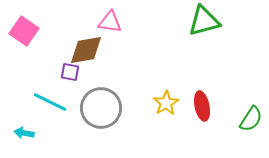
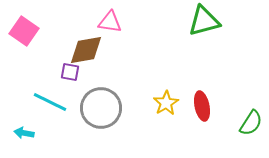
green semicircle: moved 4 px down
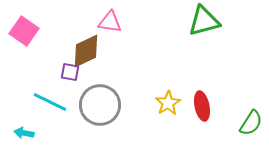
brown diamond: moved 1 px down; rotated 15 degrees counterclockwise
yellow star: moved 2 px right
gray circle: moved 1 px left, 3 px up
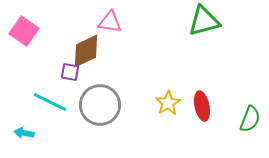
green semicircle: moved 1 px left, 4 px up; rotated 12 degrees counterclockwise
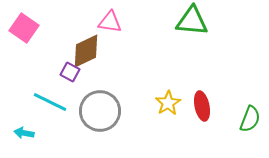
green triangle: moved 12 px left; rotated 20 degrees clockwise
pink square: moved 3 px up
purple square: rotated 18 degrees clockwise
gray circle: moved 6 px down
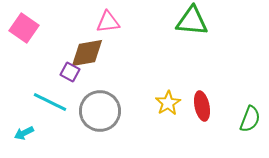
pink triangle: moved 2 px left; rotated 15 degrees counterclockwise
brown diamond: moved 1 px right, 2 px down; rotated 15 degrees clockwise
cyan arrow: rotated 36 degrees counterclockwise
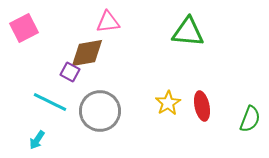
green triangle: moved 4 px left, 11 px down
pink square: rotated 28 degrees clockwise
cyan arrow: moved 13 px right, 7 px down; rotated 30 degrees counterclockwise
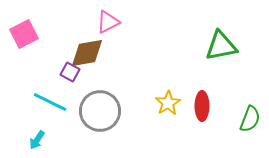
pink triangle: rotated 20 degrees counterclockwise
pink square: moved 6 px down
green triangle: moved 33 px right, 14 px down; rotated 16 degrees counterclockwise
red ellipse: rotated 12 degrees clockwise
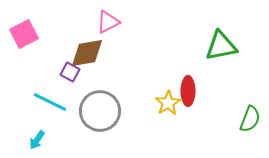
red ellipse: moved 14 px left, 15 px up
